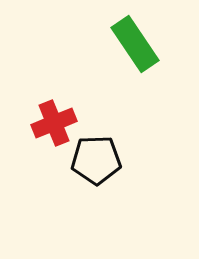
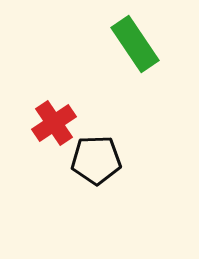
red cross: rotated 12 degrees counterclockwise
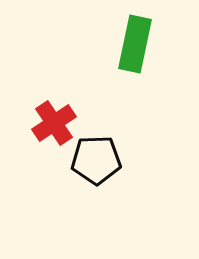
green rectangle: rotated 46 degrees clockwise
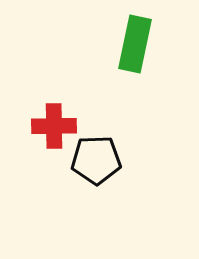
red cross: moved 3 px down; rotated 33 degrees clockwise
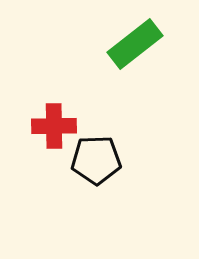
green rectangle: rotated 40 degrees clockwise
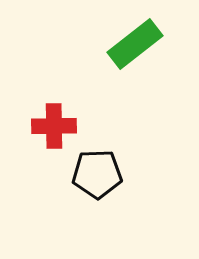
black pentagon: moved 1 px right, 14 px down
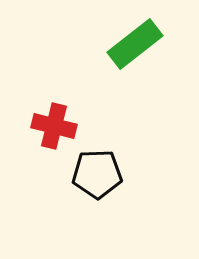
red cross: rotated 15 degrees clockwise
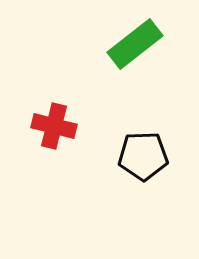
black pentagon: moved 46 px right, 18 px up
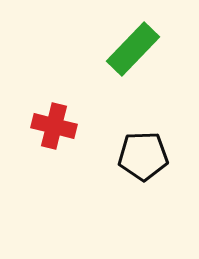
green rectangle: moved 2 px left, 5 px down; rotated 8 degrees counterclockwise
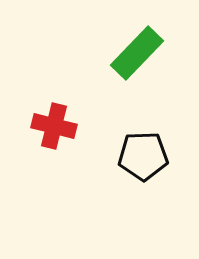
green rectangle: moved 4 px right, 4 px down
